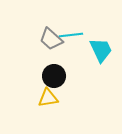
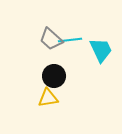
cyan line: moved 1 px left, 5 px down
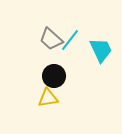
cyan line: rotated 45 degrees counterclockwise
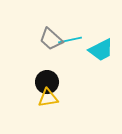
cyan line: rotated 40 degrees clockwise
cyan trapezoid: rotated 88 degrees clockwise
black circle: moved 7 px left, 6 px down
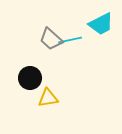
cyan trapezoid: moved 26 px up
black circle: moved 17 px left, 4 px up
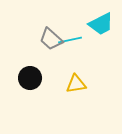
yellow triangle: moved 28 px right, 14 px up
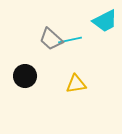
cyan trapezoid: moved 4 px right, 3 px up
black circle: moved 5 px left, 2 px up
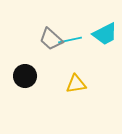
cyan trapezoid: moved 13 px down
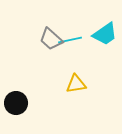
cyan trapezoid: rotated 8 degrees counterclockwise
black circle: moved 9 px left, 27 px down
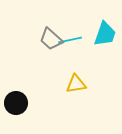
cyan trapezoid: rotated 36 degrees counterclockwise
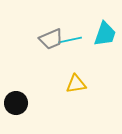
gray trapezoid: rotated 65 degrees counterclockwise
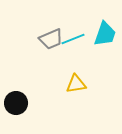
cyan line: moved 3 px right, 1 px up; rotated 10 degrees counterclockwise
